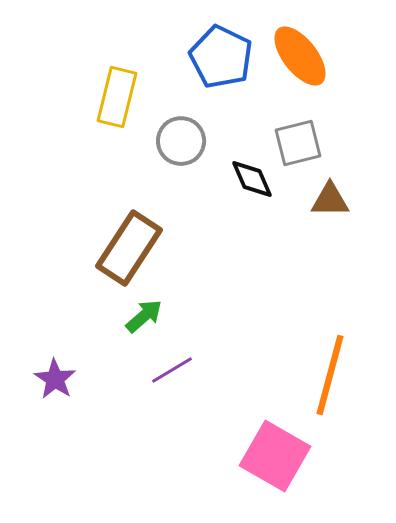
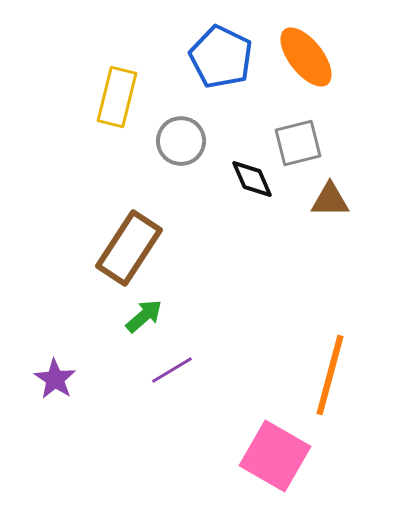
orange ellipse: moved 6 px right, 1 px down
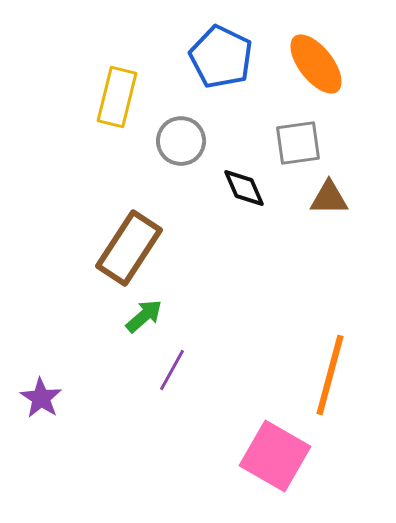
orange ellipse: moved 10 px right, 7 px down
gray square: rotated 6 degrees clockwise
black diamond: moved 8 px left, 9 px down
brown triangle: moved 1 px left, 2 px up
purple line: rotated 30 degrees counterclockwise
purple star: moved 14 px left, 19 px down
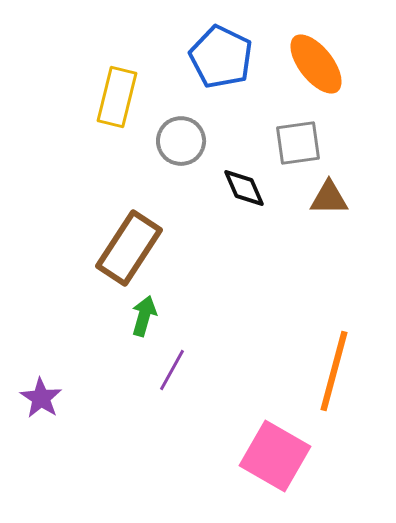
green arrow: rotated 33 degrees counterclockwise
orange line: moved 4 px right, 4 px up
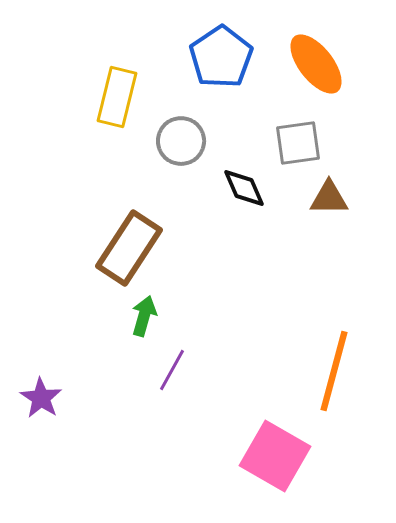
blue pentagon: rotated 12 degrees clockwise
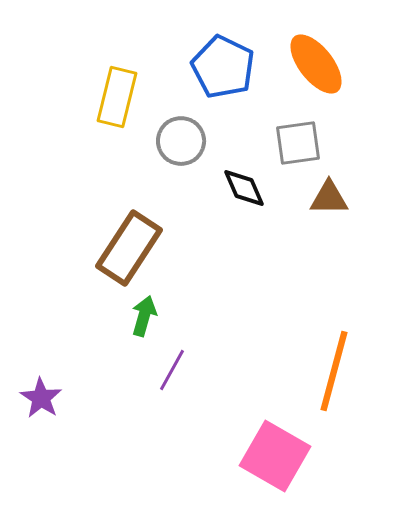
blue pentagon: moved 2 px right, 10 px down; rotated 12 degrees counterclockwise
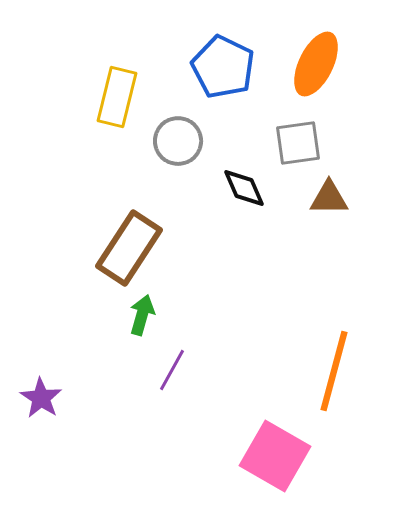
orange ellipse: rotated 64 degrees clockwise
gray circle: moved 3 px left
green arrow: moved 2 px left, 1 px up
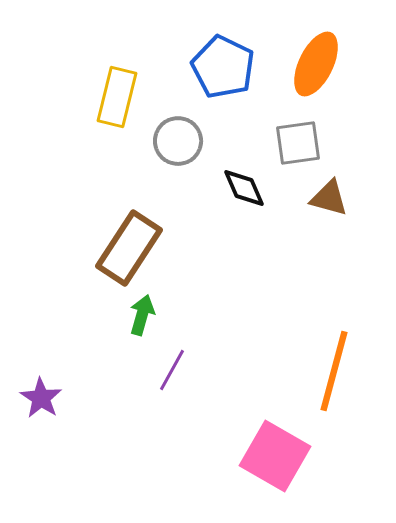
brown triangle: rotated 15 degrees clockwise
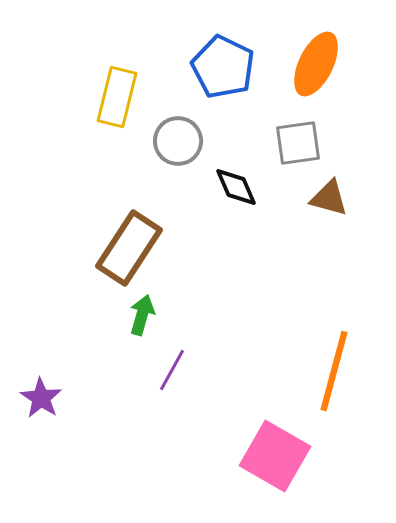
black diamond: moved 8 px left, 1 px up
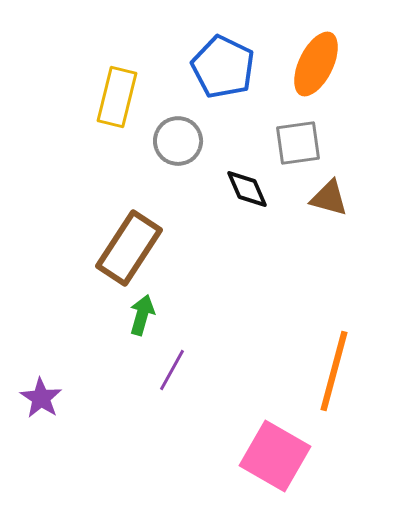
black diamond: moved 11 px right, 2 px down
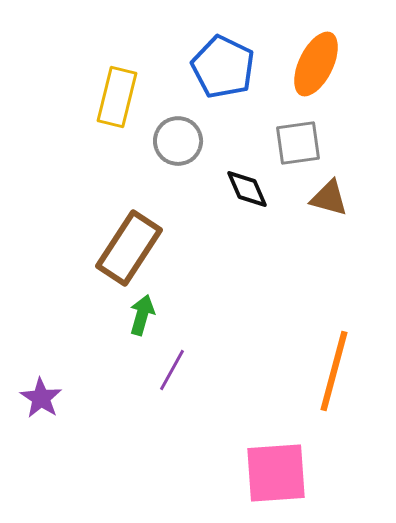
pink square: moved 1 px right, 17 px down; rotated 34 degrees counterclockwise
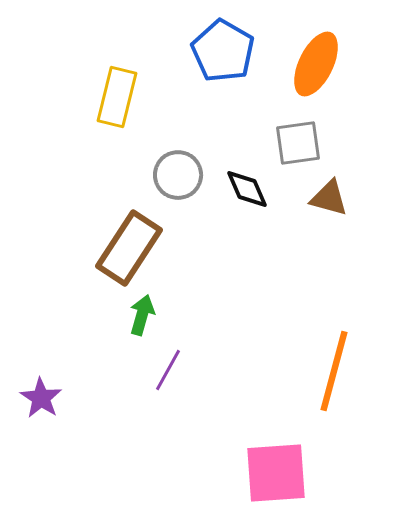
blue pentagon: moved 16 px up; rotated 4 degrees clockwise
gray circle: moved 34 px down
purple line: moved 4 px left
